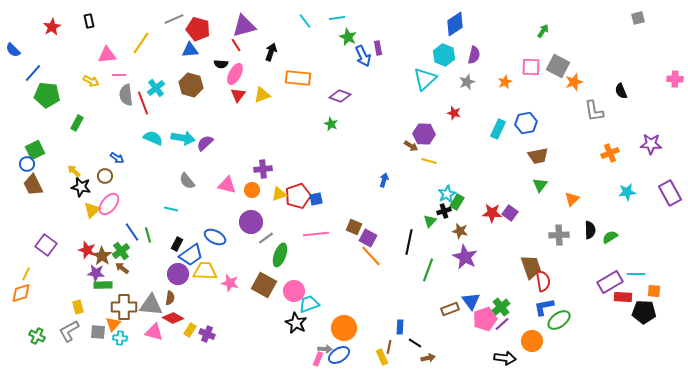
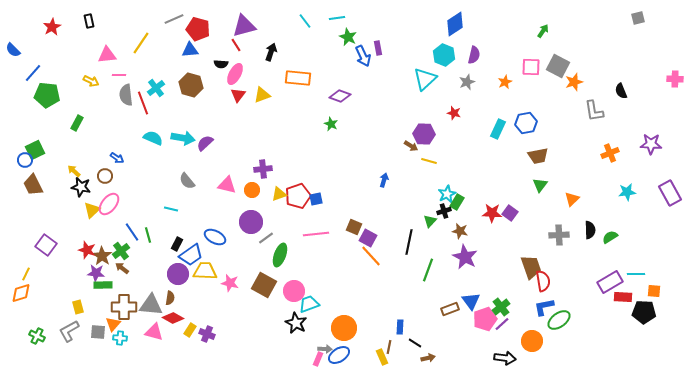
blue circle at (27, 164): moved 2 px left, 4 px up
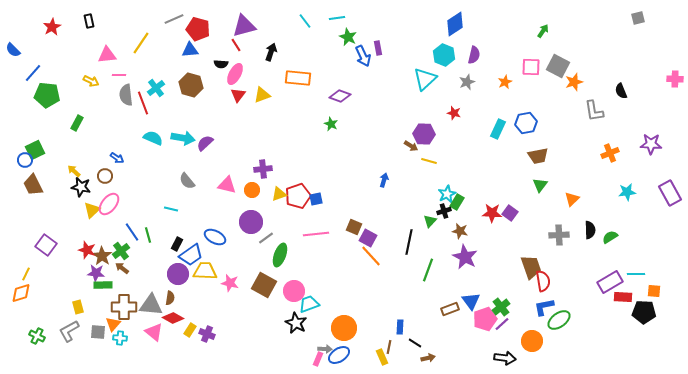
pink triangle at (154, 332): rotated 24 degrees clockwise
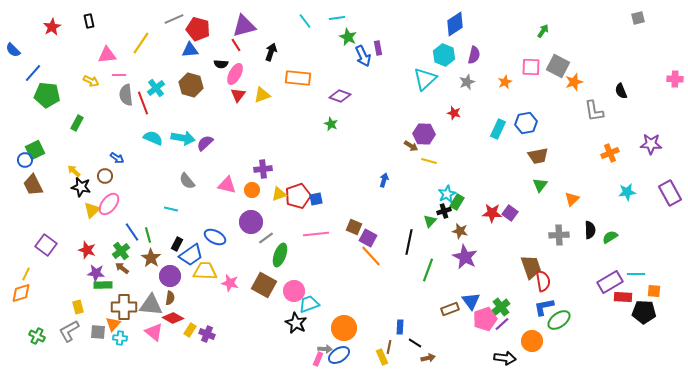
brown star at (102, 256): moved 49 px right, 2 px down
purple circle at (178, 274): moved 8 px left, 2 px down
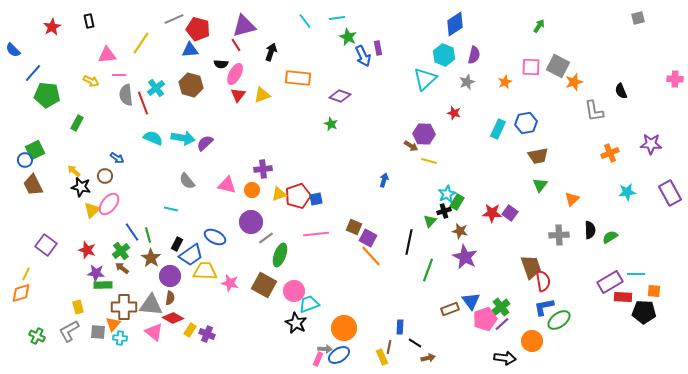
green arrow at (543, 31): moved 4 px left, 5 px up
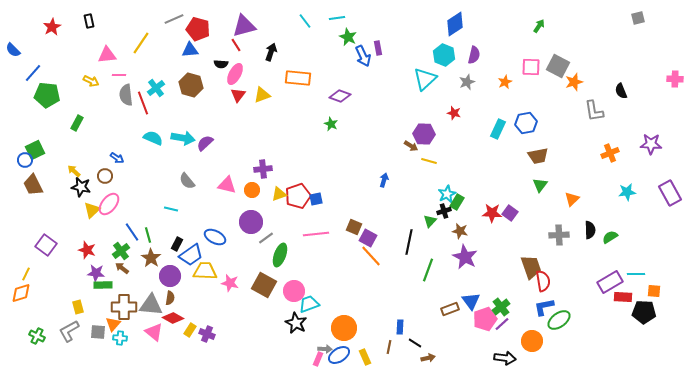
yellow rectangle at (382, 357): moved 17 px left
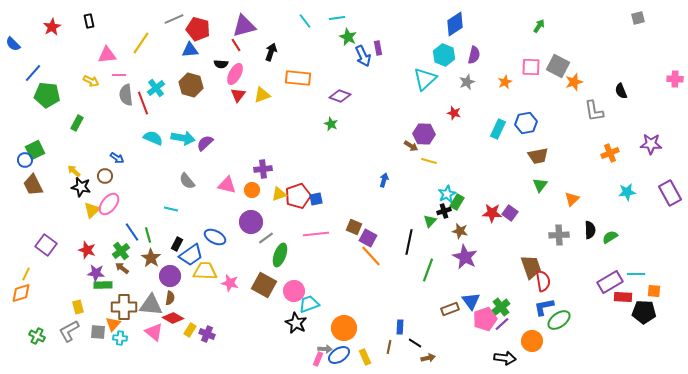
blue semicircle at (13, 50): moved 6 px up
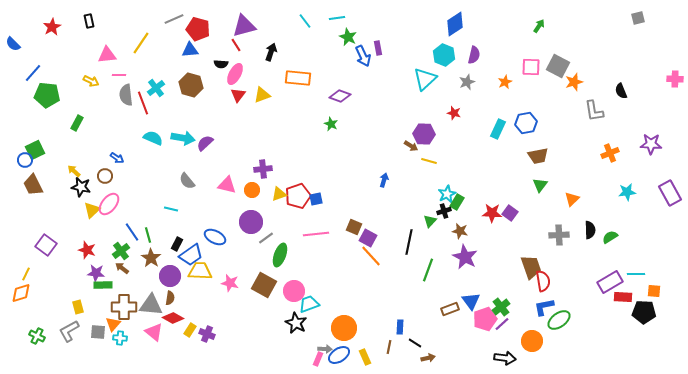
yellow trapezoid at (205, 271): moved 5 px left
